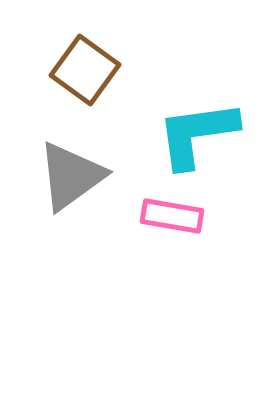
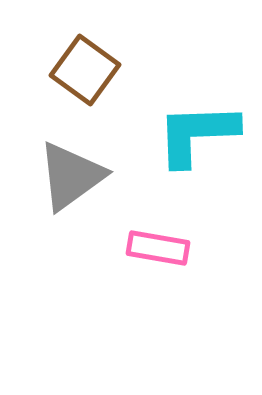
cyan L-shape: rotated 6 degrees clockwise
pink rectangle: moved 14 px left, 32 px down
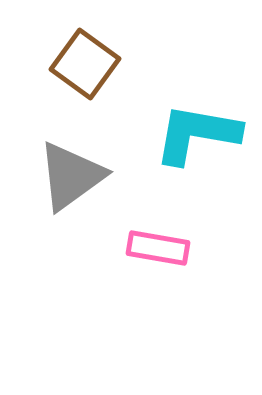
brown square: moved 6 px up
cyan L-shape: rotated 12 degrees clockwise
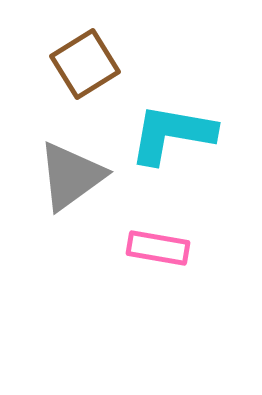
brown square: rotated 22 degrees clockwise
cyan L-shape: moved 25 px left
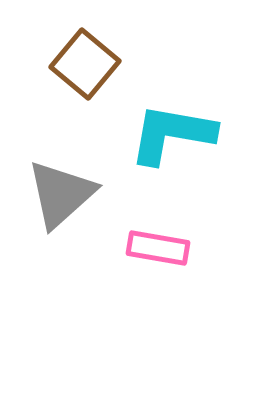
brown square: rotated 18 degrees counterclockwise
gray triangle: moved 10 px left, 18 px down; rotated 6 degrees counterclockwise
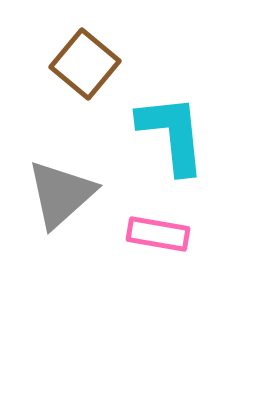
cyan L-shape: rotated 74 degrees clockwise
pink rectangle: moved 14 px up
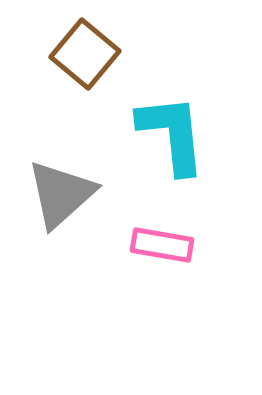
brown square: moved 10 px up
pink rectangle: moved 4 px right, 11 px down
